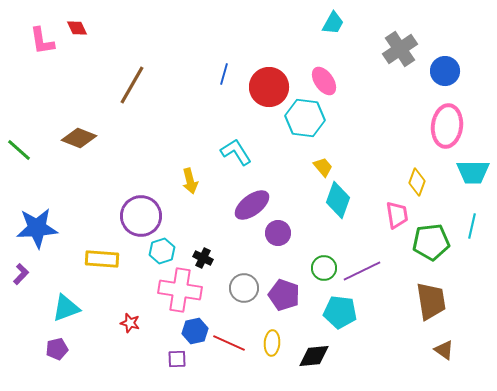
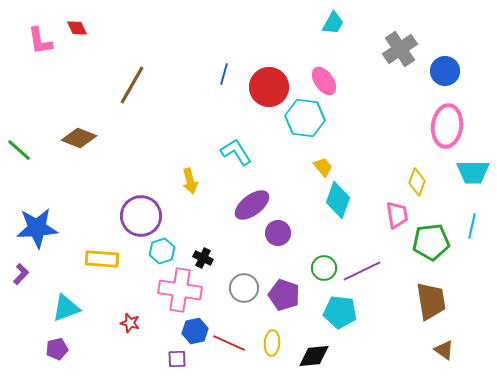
pink L-shape at (42, 41): moved 2 px left
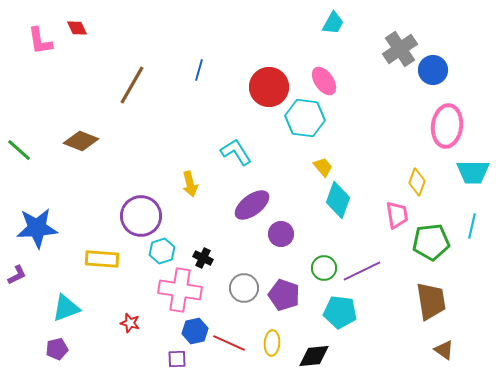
blue circle at (445, 71): moved 12 px left, 1 px up
blue line at (224, 74): moved 25 px left, 4 px up
brown diamond at (79, 138): moved 2 px right, 3 px down
yellow arrow at (190, 181): moved 3 px down
purple circle at (278, 233): moved 3 px right, 1 px down
purple L-shape at (21, 274): moved 4 px left, 1 px down; rotated 20 degrees clockwise
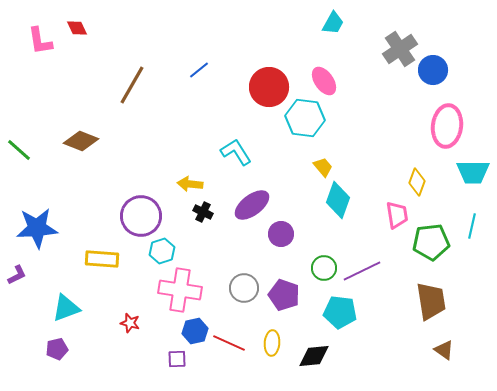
blue line at (199, 70): rotated 35 degrees clockwise
yellow arrow at (190, 184): rotated 110 degrees clockwise
black cross at (203, 258): moved 46 px up
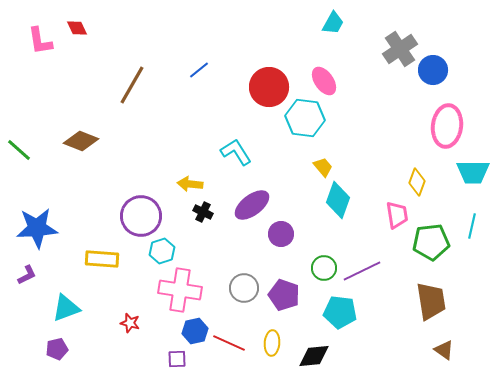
purple L-shape at (17, 275): moved 10 px right
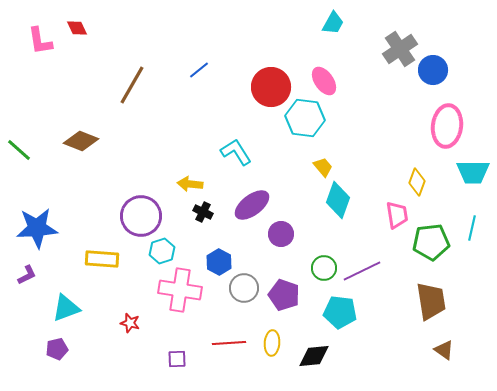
red circle at (269, 87): moved 2 px right
cyan line at (472, 226): moved 2 px down
blue hexagon at (195, 331): moved 24 px right, 69 px up; rotated 20 degrees counterclockwise
red line at (229, 343): rotated 28 degrees counterclockwise
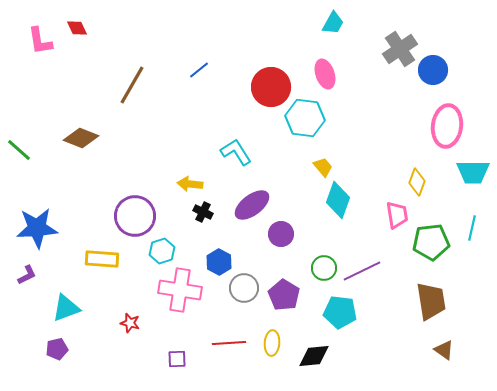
pink ellipse at (324, 81): moved 1 px right, 7 px up; rotated 16 degrees clockwise
brown diamond at (81, 141): moved 3 px up
purple circle at (141, 216): moved 6 px left
purple pentagon at (284, 295): rotated 12 degrees clockwise
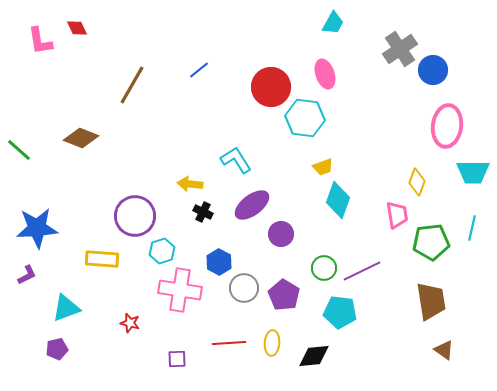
cyan L-shape at (236, 152): moved 8 px down
yellow trapezoid at (323, 167): rotated 110 degrees clockwise
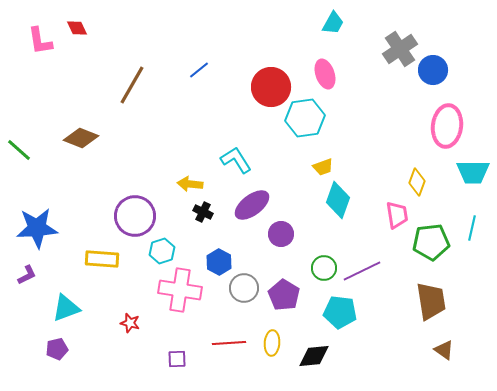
cyan hexagon at (305, 118): rotated 15 degrees counterclockwise
